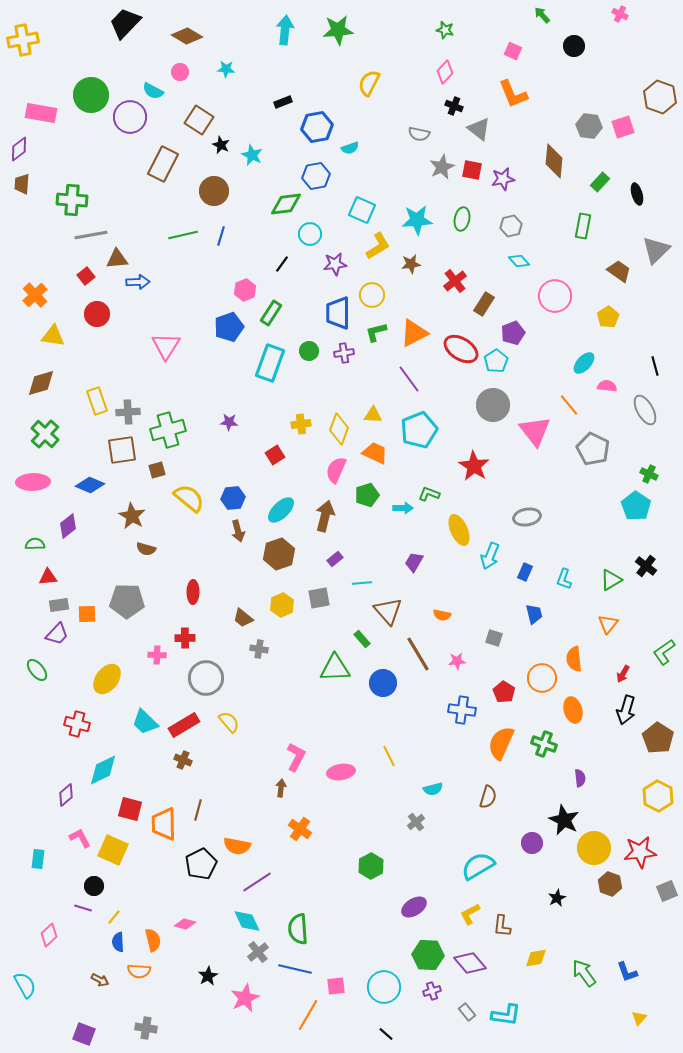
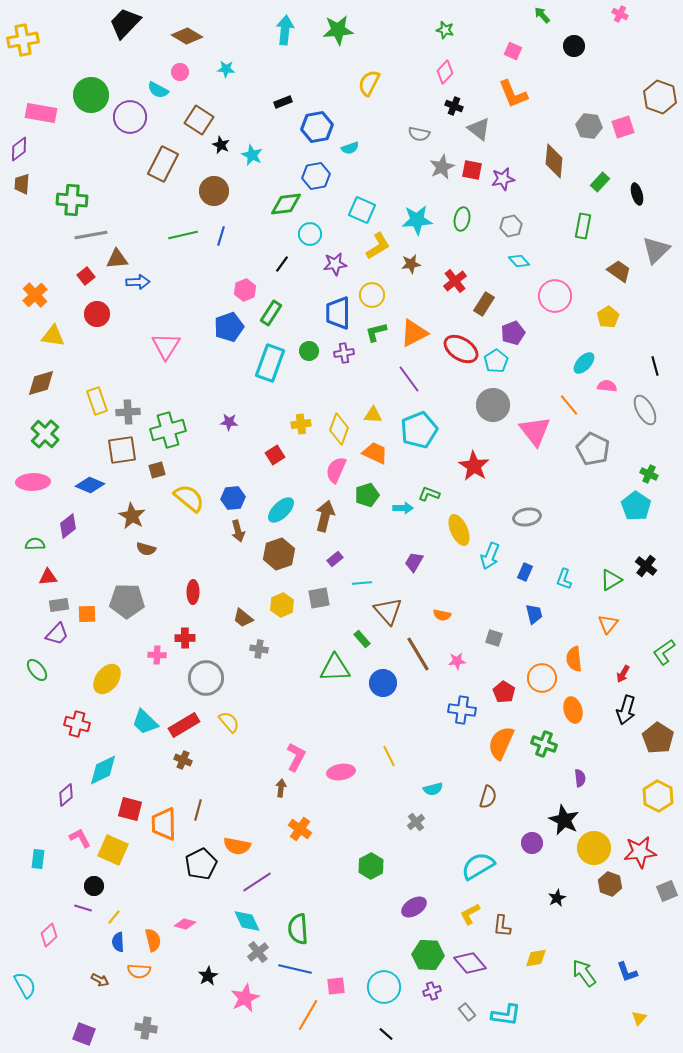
cyan semicircle at (153, 91): moved 5 px right, 1 px up
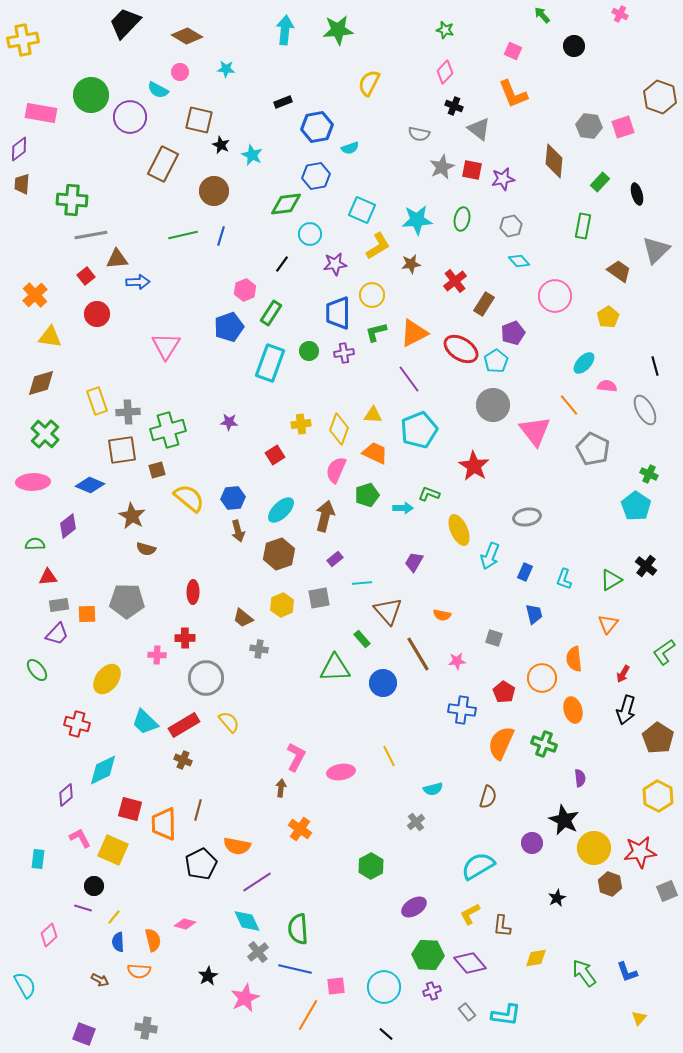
brown square at (199, 120): rotated 20 degrees counterclockwise
yellow triangle at (53, 336): moved 3 px left, 1 px down
